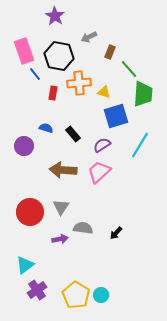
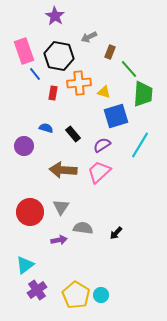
purple arrow: moved 1 px left, 1 px down
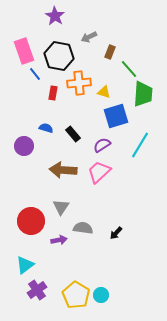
red circle: moved 1 px right, 9 px down
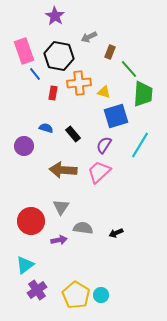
purple semicircle: moved 2 px right; rotated 24 degrees counterclockwise
black arrow: rotated 24 degrees clockwise
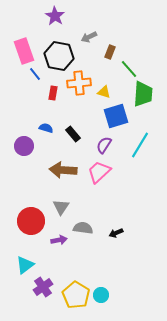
purple cross: moved 6 px right, 3 px up
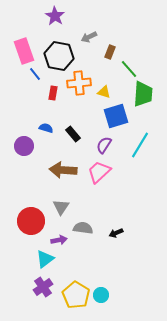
cyan triangle: moved 20 px right, 6 px up
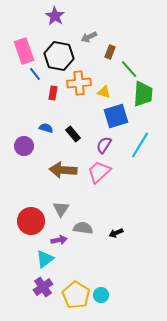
gray triangle: moved 2 px down
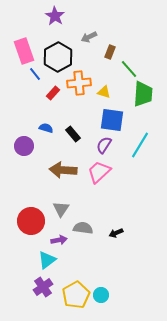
black hexagon: moved 1 px left, 1 px down; rotated 20 degrees clockwise
red rectangle: rotated 32 degrees clockwise
blue square: moved 4 px left, 4 px down; rotated 25 degrees clockwise
cyan triangle: moved 2 px right, 1 px down
yellow pentagon: rotated 12 degrees clockwise
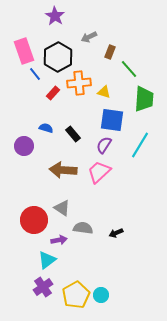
green trapezoid: moved 1 px right, 5 px down
gray triangle: moved 1 px right, 1 px up; rotated 30 degrees counterclockwise
red circle: moved 3 px right, 1 px up
